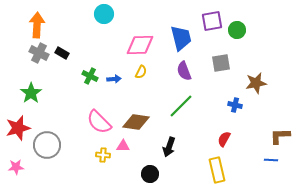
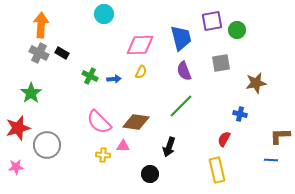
orange arrow: moved 4 px right
blue cross: moved 5 px right, 9 px down
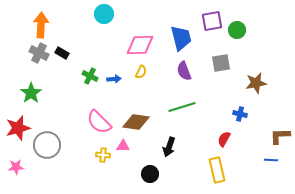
green line: moved 1 px right, 1 px down; rotated 28 degrees clockwise
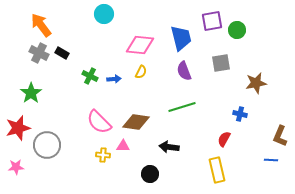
orange arrow: rotated 40 degrees counterclockwise
pink diamond: rotated 8 degrees clockwise
brown L-shape: rotated 65 degrees counterclockwise
black arrow: rotated 78 degrees clockwise
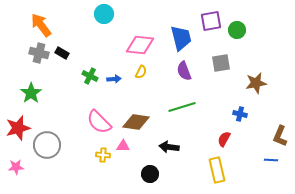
purple square: moved 1 px left
gray cross: rotated 12 degrees counterclockwise
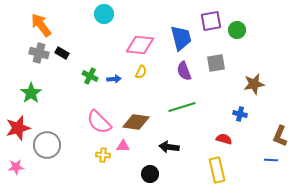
gray square: moved 5 px left
brown star: moved 2 px left, 1 px down
red semicircle: rotated 77 degrees clockwise
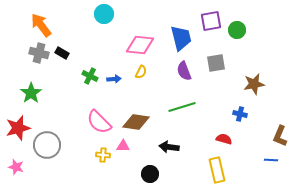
pink star: rotated 21 degrees clockwise
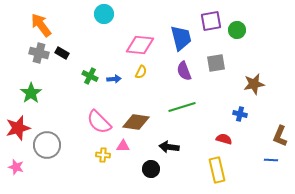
black circle: moved 1 px right, 5 px up
